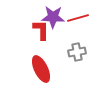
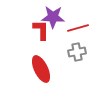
red line: moved 10 px down
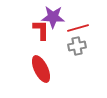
gray cross: moved 6 px up
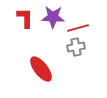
red L-shape: moved 16 px left, 12 px up
gray cross: moved 1 px left, 1 px down
red ellipse: rotated 12 degrees counterclockwise
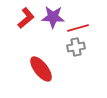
red L-shape: moved 1 px right; rotated 50 degrees clockwise
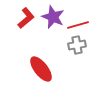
purple star: rotated 20 degrees clockwise
red line: moved 3 px up
gray cross: moved 1 px right, 2 px up
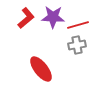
purple star: rotated 20 degrees counterclockwise
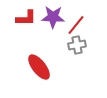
red L-shape: rotated 40 degrees clockwise
red line: moved 2 px left; rotated 35 degrees counterclockwise
red ellipse: moved 2 px left, 2 px up
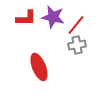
purple star: rotated 10 degrees clockwise
red ellipse: rotated 16 degrees clockwise
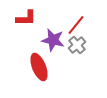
purple star: moved 23 px down
gray cross: rotated 30 degrees counterclockwise
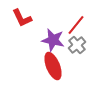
red L-shape: moved 4 px left; rotated 65 degrees clockwise
red ellipse: moved 14 px right, 1 px up
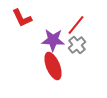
purple star: rotated 10 degrees counterclockwise
